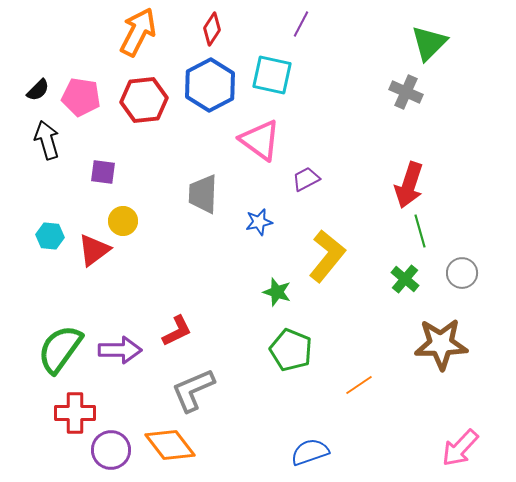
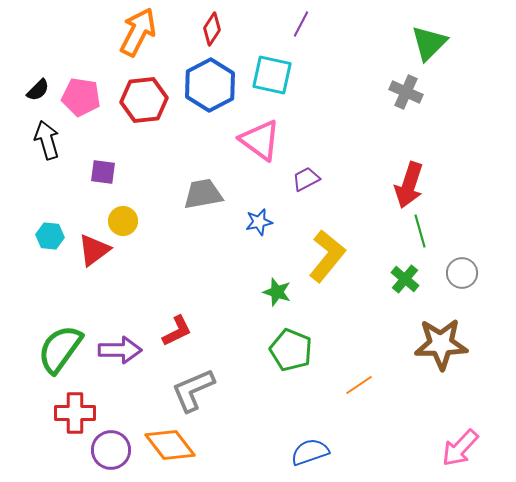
gray trapezoid: rotated 78 degrees clockwise
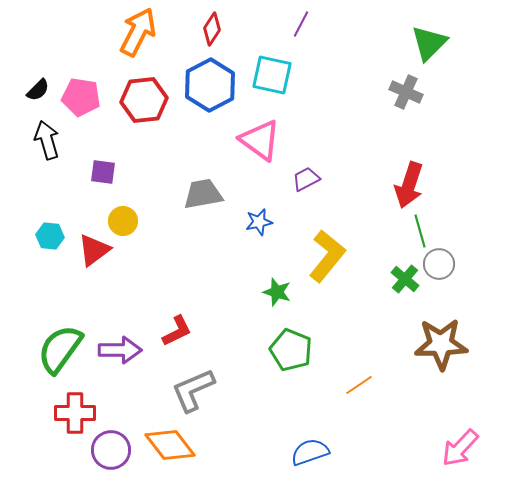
gray circle: moved 23 px left, 9 px up
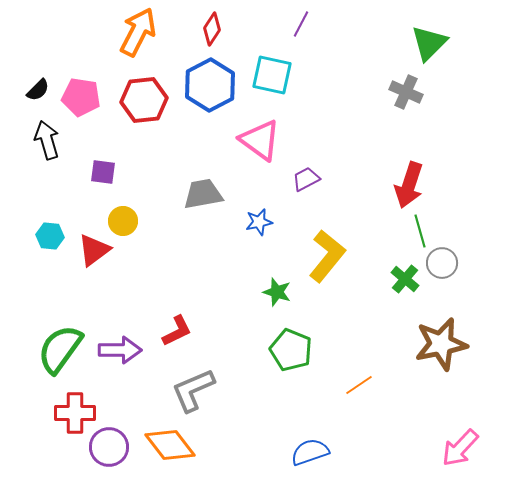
gray circle: moved 3 px right, 1 px up
brown star: rotated 10 degrees counterclockwise
purple circle: moved 2 px left, 3 px up
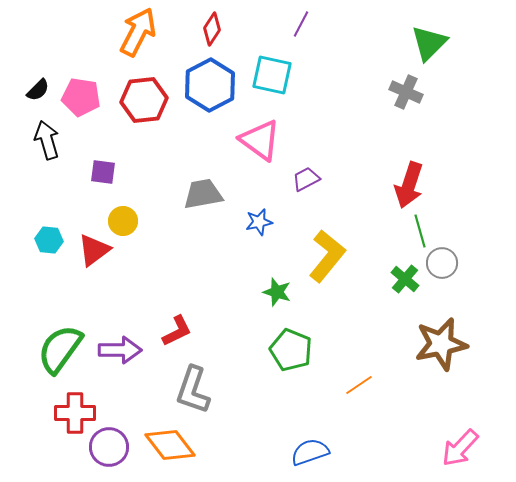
cyan hexagon: moved 1 px left, 4 px down
gray L-shape: rotated 48 degrees counterclockwise
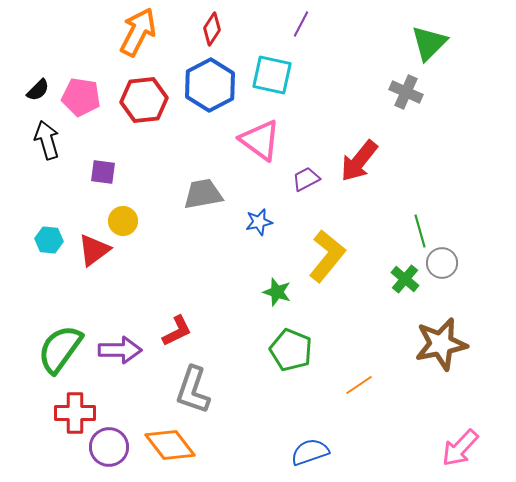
red arrow: moved 50 px left, 24 px up; rotated 21 degrees clockwise
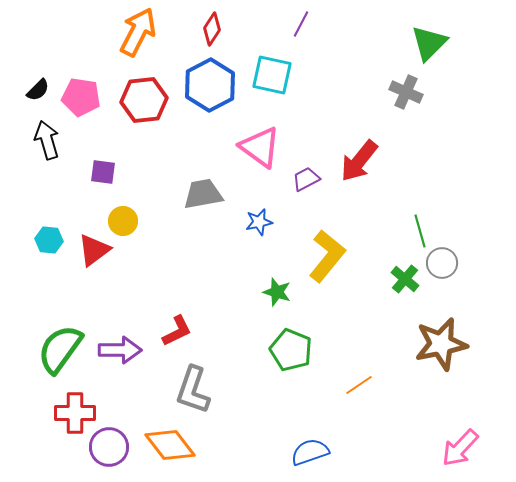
pink triangle: moved 7 px down
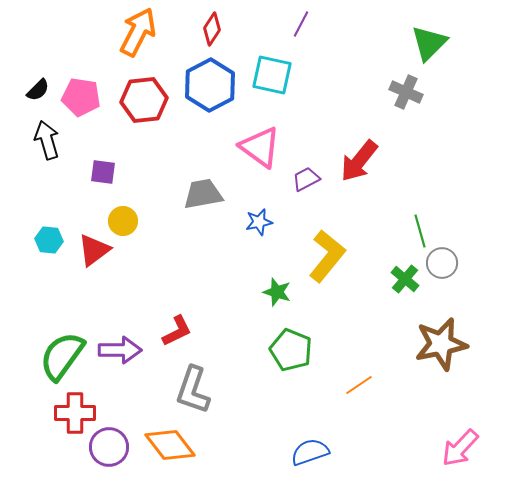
green semicircle: moved 2 px right, 7 px down
